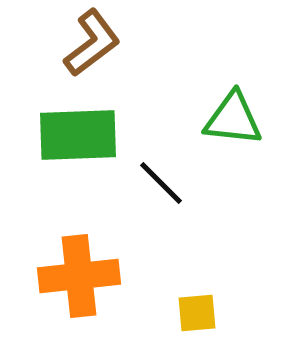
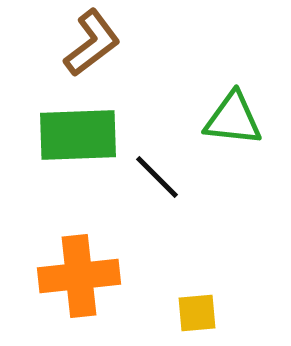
black line: moved 4 px left, 6 px up
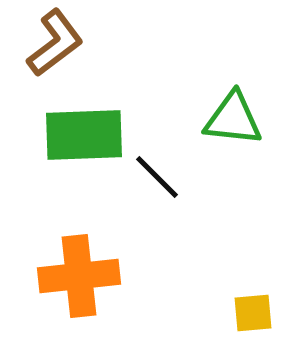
brown L-shape: moved 37 px left
green rectangle: moved 6 px right
yellow square: moved 56 px right
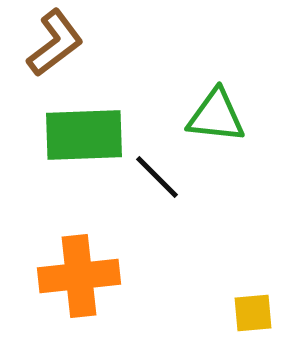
green triangle: moved 17 px left, 3 px up
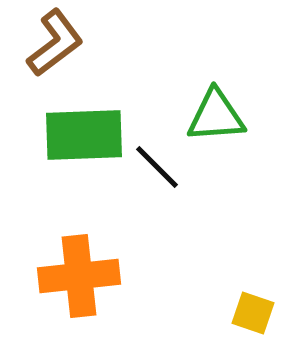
green triangle: rotated 10 degrees counterclockwise
black line: moved 10 px up
yellow square: rotated 24 degrees clockwise
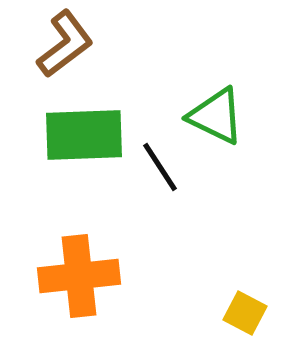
brown L-shape: moved 10 px right, 1 px down
green triangle: rotated 30 degrees clockwise
black line: moved 3 px right; rotated 12 degrees clockwise
yellow square: moved 8 px left; rotated 9 degrees clockwise
